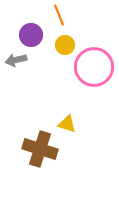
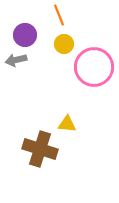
purple circle: moved 6 px left
yellow circle: moved 1 px left, 1 px up
yellow triangle: rotated 12 degrees counterclockwise
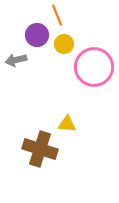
orange line: moved 2 px left
purple circle: moved 12 px right
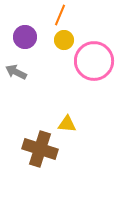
orange line: moved 3 px right; rotated 45 degrees clockwise
purple circle: moved 12 px left, 2 px down
yellow circle: moved 4 px up
gray arrow: moved 12 px down; rotated 40 degrees clockwise
pink circle: moved 6 px up
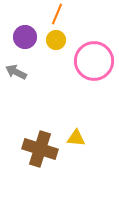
orange line: moved 3 px left, 1 px up
yellow circle: moved 8 px left
yellow triangle: moved 9 px right, 14 px down
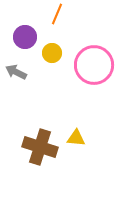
yellow circle: moved 4 px left, 13 px down
pink circle: moved 4 px down
brown cross: moved 2 px up
